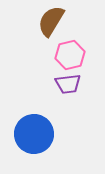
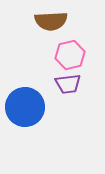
brown semicircle: rotated 124 degrees counterclockwise
blue circle: moved 9 px left, 27 px up
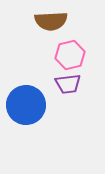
blue circle: moved 1 px right, 2 px up
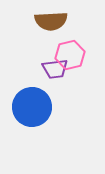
purple trapezoid: moved 13 px left, 15 px up
blue circle: moved 6 px right, 2 px down
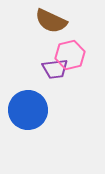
brown semicircle: rotated 28 degrees clockwise
blue circle: moved 4 px left, 3 px down
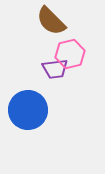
brown semicircle: rotated 20 degrees clockwise
pink hexagon: moved 1 px up
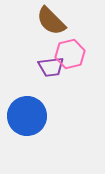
purple trapezoid: moved 4 px left, 2 px up
blue circle: moved 1 px left, 6 px down
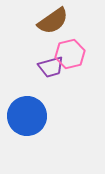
brown semicircle: moved 2 px right; rotated 80 degrees counterclockwise
purple trapezoid: rotated 8 degrees counterclockwise
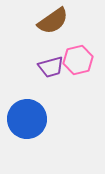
pink hexagon: moved 8 px right, 6 px down
blue circle: moved 3 px down
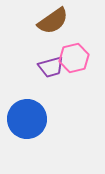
pink hexagon: moved 4 px left, 2 px up
